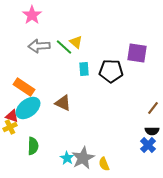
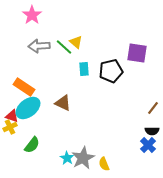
black pentagon: rotated 15 degrees counterclockwise
green semicircle: moved 1 px left, 1 px up; rotated 36 degrees clockwise
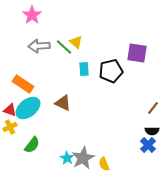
orange rectangle: moved 1 px left, 3 px up
red triangle: moved 2 px left, 6 px up
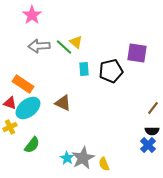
red triangle: moved 7 px up
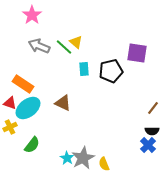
gray arrow: rotated 25 degrees clockwise
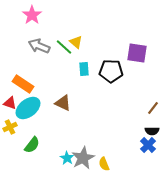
black pentagon: rotated 15 degrees clockwise
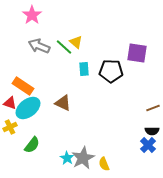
orange rectangle: moved 2 px down
brown line: rotated 32 degrees clockwise
